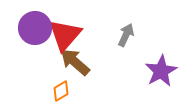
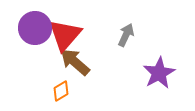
purple star: moved 2 px left, 2 px down
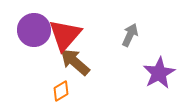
purple circle: moved 1 px left, 2 px down
gray arrow: moved 4 px right
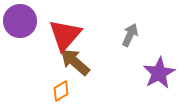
purple circle: moved 14 px left, 9 px up
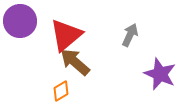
red triangle: moved 1 px right; rotated 9 degrees clockwise
purple star: moved 1 px right, 1 px down; rotated 20 degrees counterclockwise
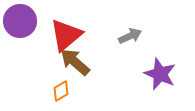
gray arrow: moved 1 px down; rotated 40 degrees clockwise
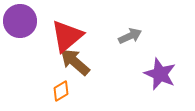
red triangle: moved 1 px right, 1 px down
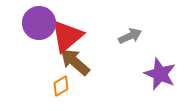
purple circle: moved 19 px right, 2 px down
orange diamond: moved 5 px up
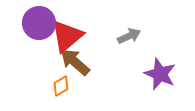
gray arrow: moved 1 px left
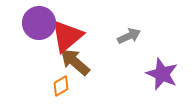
purple star: moved 2 px right
